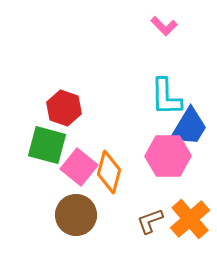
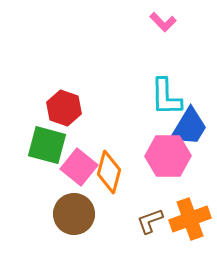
pink L-shape: moved 1 px left, 4 px up
brown circle: moved 2 px left, 1 px up
orange cross: rotated 21 degrees clockwise
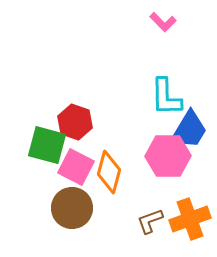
red hexagon: moved 11 px right, 14 px down
blue trapezoid: moved 3 px down
pink square: moved 3 px left; rotated 12 degrees counterclockwise
brown circle: moved 2 px left, 6 px up
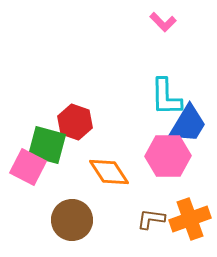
blue trapezoid: moved 1 px left, 6 px up
pink square: moved 48 px left
orange diamond: rotated 48 degrees counterclockwise
brown circle: moved 12 px down
brown L-shape: moved 1 px right, 2 px up; rotated 28 degrees clockwise
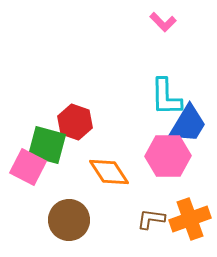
brown circle: moved 3 px left
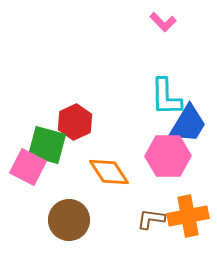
red hexagon: rotated 16 degrees clockwise
orange cross: moved 2 px left, 3 px up; rotated 9 degrees clockwise
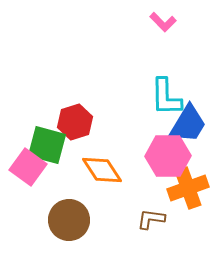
red hexagon: rotated 8 degrees clockwise
pink square: rotated 9 degrees clockwise
orange diamond: moved 7 px left, 2 px up
orange cross: moved 28 px up; rotated 9 degrees counterclockwise
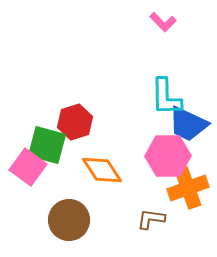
blue trapezoid: rotated 84 degrees clockwise
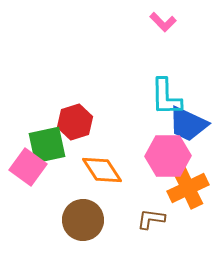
green square: rotated 27 degrees counterclockwise
orange cross: rotated 6 degrees counterclockwise
brown circle: moved 14 px right
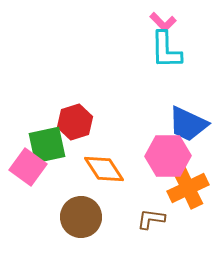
cyan L-shape: moved 47 px up
orange diamond: moved 2 px right, 1 px up
brown circle: moved 2 px left, 3 px up
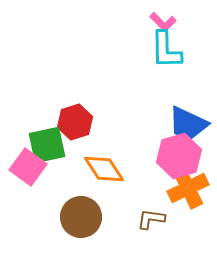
pink hexagon: moved 11 px right; rotated 15 degrees counterclockwise
